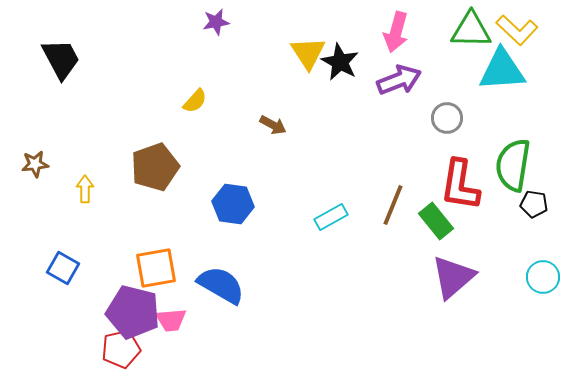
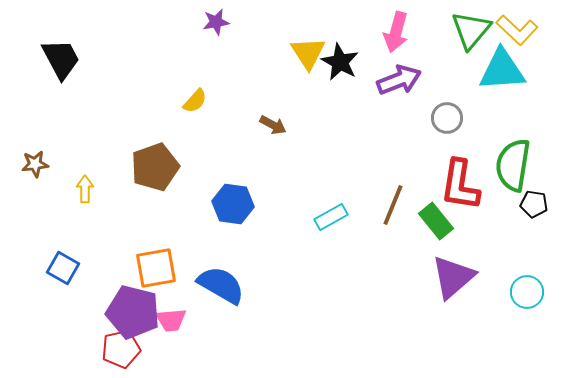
green triangle: rotated 51 degrees counterclockwise
cyan circle: moved 16 px left, 15 px down
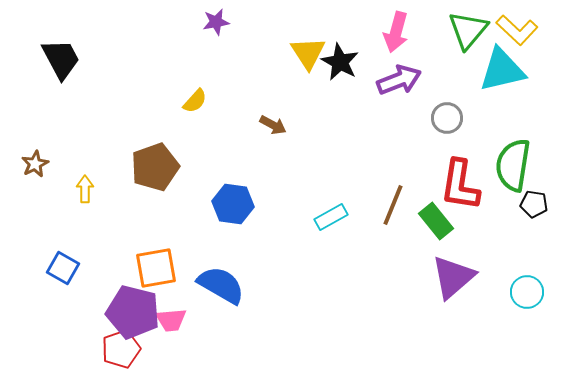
green triangle: moved 3 px left
cyan triangle: rotated 9 degrees counterclockwise
brown star: rotated 20 degrees counterclockwise
red pentagon: rotated 6 degrees counterclockwise
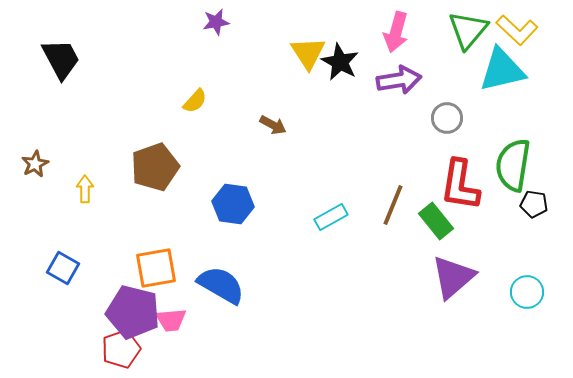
purple arrow: rotated 12 degrees clockwise
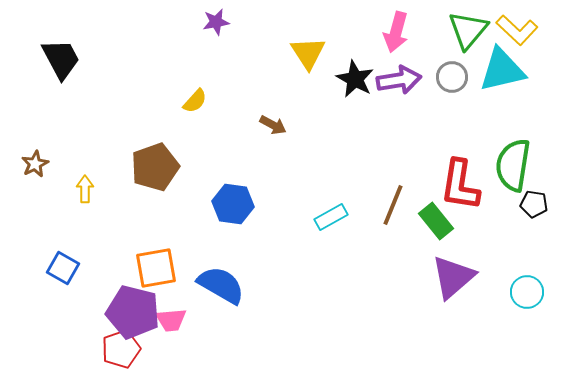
black star: moved 15 px right, 17 px down
gray circle: moved 5 px right, 41 px up
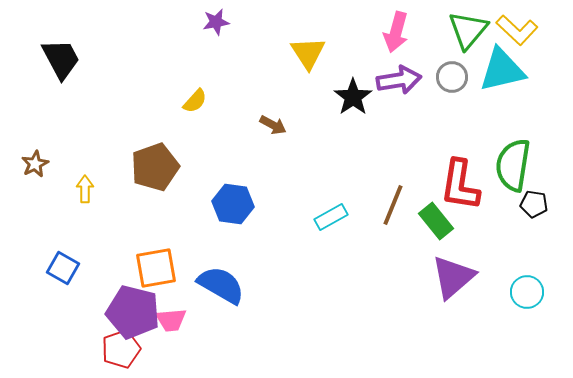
black star: moved 2 px left, 18 px down; rotated 9 degrees clockwise
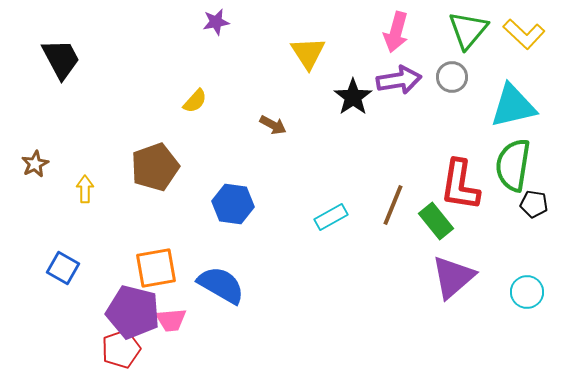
yellow L-shape: moved 7 px right, 4 px down
cyan triangle: moved 11 px right, 36 px down
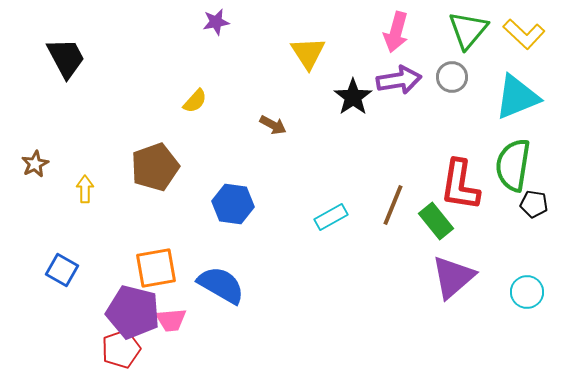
black trapezoid: moved 5 px right, 1 px up
cyan triangle: moved 4 px right, 9 px up; rotated 9 degrees counterclockwise
blue square: moved 1 px left, 2 px down
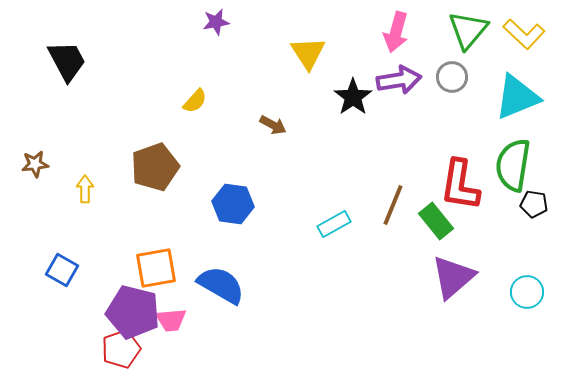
black trapezoid: moved 1 px right, 3 px down
brown star: rotated 20 degrees clockwise
cyan rectangle: moved 3 px right, 7 px down
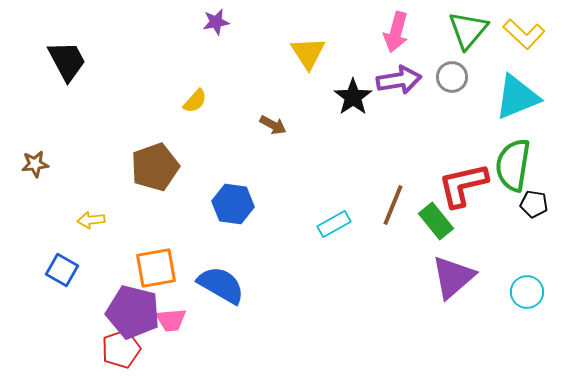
red L-shape: moved 3 px right; rotated 68 degrees clockwise
yellow arrow: moved 6 px right, 31 px down; rotated 96 degrees counterclockwise
